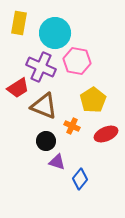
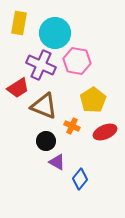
purple cross: moved 2 px up
red ellipse: moved 1 px left, 2 px up
purple triangle: rotated 12 degrees clockwise
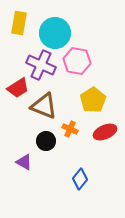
orange cross: moved 2 px left, 3 px down
purple triangle: moved 33 px left
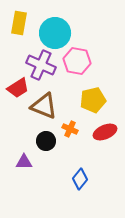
yellow pentagon: rotated 20 degrees clockwise
purple triangle: rotated 30 degrees counterclockwise
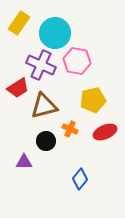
yellow rectangle: rotated 25 degrees clockwise
brown triangle: rotated 36 degrees counterclockwise
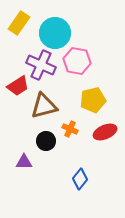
red trapezoid: moved 2 px up
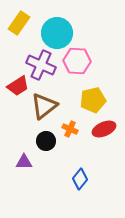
cyan circle: moved 2 px right
pink hexagon: rotated 8 degrees counterclockwise
brown triangle: rotated 24 degrees counterclockwise
red ellipse: moved 1 px left, 3 px up
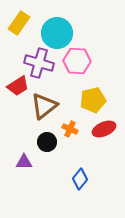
purple cross: moved 2 px left, 2 px up; rotated 8 degrees counterclockwise
black circle: moved 1 px right, 1 px down
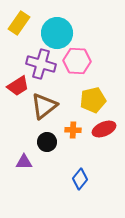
purple cross: moved 2 px right, 1 px down
orange cross: moved 3 px right, 1 px down; rotated 21 degrees counterclockwise
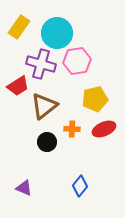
yellow rectangle: moved 4 px down
pink hexagon: rotated 12 degrees counterclockwise
yellow pentagon: moved 2 px right, 1 px up
orange cross: moved 1 px left, 1 px up
purple triangle: moved 26 px down; rotated 24 degrees clockwise
blue diamond: moved 7 px down
